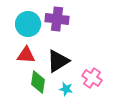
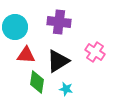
purple cross: moved 2 px right, 3 px down
cyan circle: moved 13 px left, 3 px down
pink cross: moved 3 px right, 26 px up
green diamond: moved 1 px left
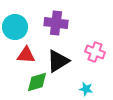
purple cross: moved 3 px left, 1 px down
pink cross: rotated 12 degrees counterclockwise
green diamond: rotated 65 degrees clockwise
cyan star: moved 20 px right
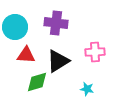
pink cross: rotated 24 degrees counterclockwise
cyan star: moved 1 px right
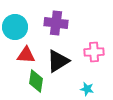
pink cross: moved 1 px left
green diamond: moved 1 px left, 1 px up; rotated 65 degrees counterclockwise
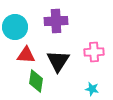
purple cross: moved 2 px up; rotated 10 degrees counterclockwise
black triangle: rotated 25 degrees counterclockwise
cyan star: moved 5 px right
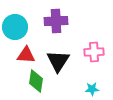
cyan star: rotated 16 degrees counterclockwise
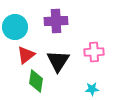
red triangle: rotated 42 degrees counterclockwise
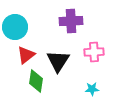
purple cross: moved 15 px right
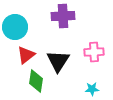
purple cross: moved 8 px left, 5 px up
